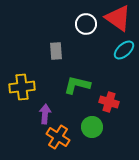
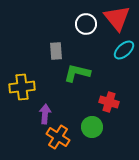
red triangle: moved 1 px left; rotated 16 degrees clockwise
green L-shape: moved 12 px up
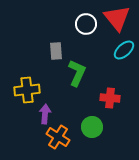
green L-shape: rotated 100 degrees clockwise
yellow cross: moved 5 px right, 3 px down
red cross: moved 1 px right, 4 px up; rotated 12 degrees counterclockwise
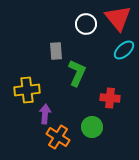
red triangle: moved 1 px right
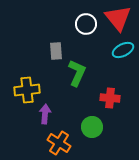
cyan ellipse: moved 1 px left; rotated 15 degrees clockwise
orange cross: moved 1 px right, 6 px down
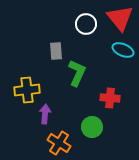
red triangle: moved 2 px right
cyan ellipse: rotated 50 degrees clockwise
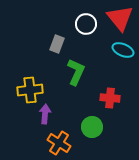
gray rectangle: moved 1 px right, 7 px up; rotated 24 degrees clockwise
green L-shape: moved 1 px left, 1 px up
yellow cross: moved 3 px right
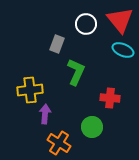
red triangle: moved 2 px down
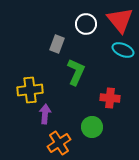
orange cross: rotated 25 degrees clockwise
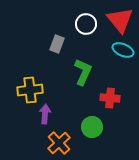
green L-shape: moved 7 px right
orange cross: rotated 10 degrees counterclockwise
